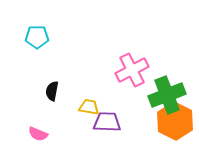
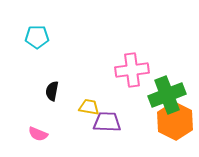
pink cross: rotated 20 degrees clockwise
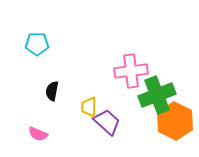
cyan pentagon: moved 7 px down
pink cross: moved 1 px left, 1 px down
green cross: moved 10 px left
yellow trapezoid: rotated 100 degrees counterclockwise
purple trapezoid: rotated 40 degrees clockwise
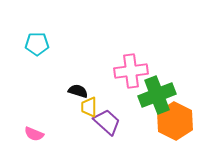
black semicircle: moved 26 px right; rotated 96 degrees clockwise
pink semicircle: moved 4 px left
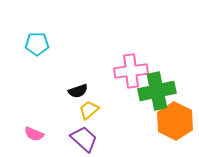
black semicircle: rotated 144 degrees clockwise
green cross: moved 4 px up; rotated 9 degrees clockwise
yellow trapezoid: moved 3 px down; rotated 50 degrees clockwise
purple trapezoid: moved 23 px left, 17 px down
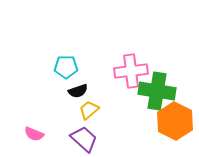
cyan pentagon: moved 29 px right, 23 px down
green cross: rotated 21 degrees clockwise
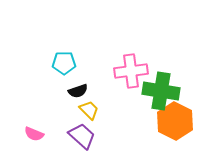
cyan pentagon: moved 2 px left, 4 px up
green cross: moved 4 px right
yellow trapezoid: rotated 85 degrees clockwise
purple trapezoid: moved 2 px left, 3 px up
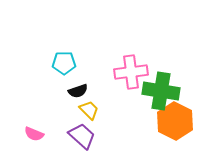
pink cross: moved 1 px down
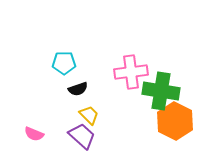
black semicircle: moved 2 px up
yellow trapezoid: moved 5 px down
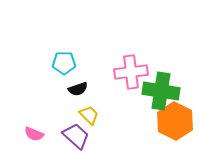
purple trapezoid: moved 6 px left
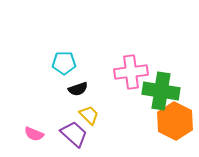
purple trapezoid: moved 2 px left, 2 px up
